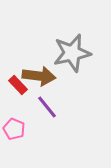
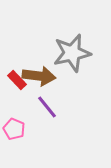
red rectangle: moved 1 px left, 5 px up
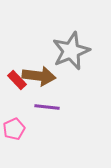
gray star: moved 1 px left, 2 px up; rotated 9 degrees counterclockwise
purple line: rotated 45 degrees counterclockwise
pink pentagon: rotated 25 degrees clockwise
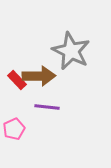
gray star: rotated 24 degrees counterclockwise
brown arrow: rotated 8 degrees counterclockwise
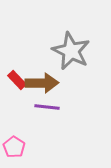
brown arrow: moved 3 px right, 7 px down
pink pentagon: moved 18 px down; rotated 15 degrees counterclockwise
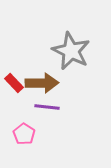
red rectangle: moved 3 px left, 3 px down
pink pentagon: moved 10 px right, 13 px up
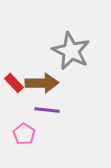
purple line: moved 3 px down
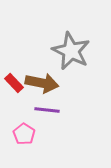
brown arrow: rotated 12 degrees clockwise
